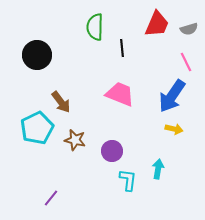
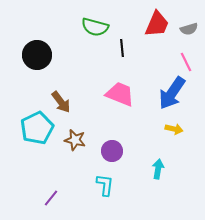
green semicircle: rotated 76 degrees counterclockwise
blue arrow: moved 3 px up
cyan L-shape: moved 23 px left, 5 px down
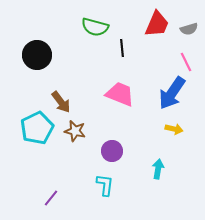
brown star: moved 9 px up
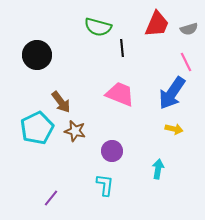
green semicircle: moved 3 px right
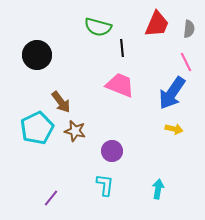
gray semicircle: rotated 66 degrees counterclockwise
pink trapezoid: moved 9 px up
cyan arrow: moved 20 px down
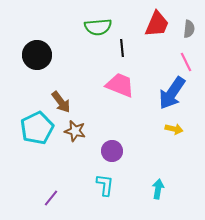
green semicircle: rotated 20 degrees counterclockwise
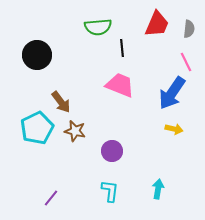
cyan L-shape: moved 5 px right, 6 px down
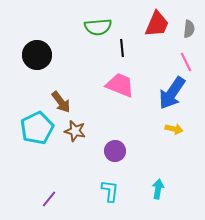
purple circle: moved 3 px right
purple line: moved 2 px left, 1 px down
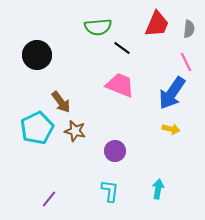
black line: rotated 48 degrees counterclockwise
yellow arrow: moved 3 px left
